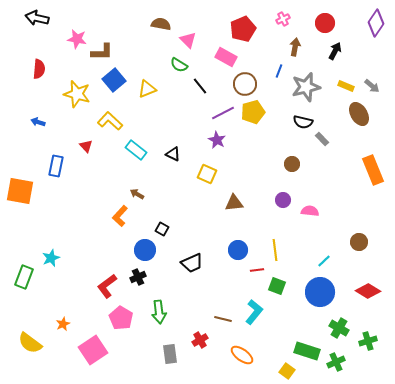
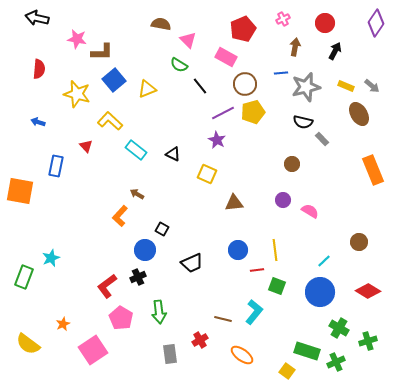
blue line at (279, 71): moved 2 px right, 2 px down; rotated 64 degrees clockwise
pink semicircle at (310, 211): rotated 24 degrees clockwise
yellow semicircle at (30, 343): moved 2 px left, 1 px down
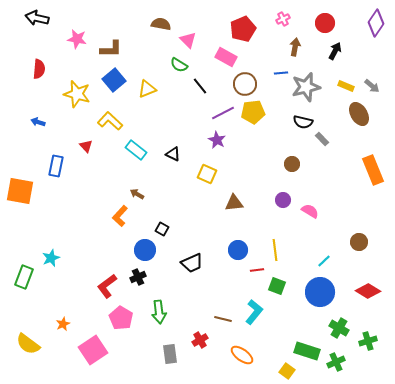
brown L-shape at (102, 52): moved 9 px right, 3 px up
yellow pentagon at (253, 112): rotated 10 degrees clockwise
